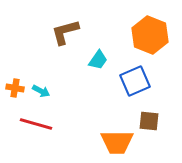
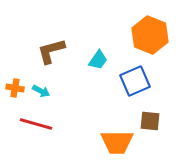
brown L-shape: moved 14 px left, 19 px down
brown square: moved 1 px right
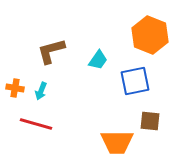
blue square: rotated 12 degrees clockwise
cyan arrow: rotated 84 degrees clockwise
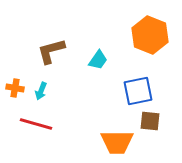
blue square: moved 3 px right, 10 px down
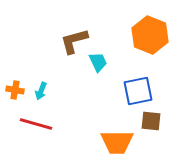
brown L-shape: moved 23 px right, 10 px up
cyan trapezoid: moved 2 px down; rotated 60 degrees counterclockwise
orange cross: moved 2 px down
brown square: moved 1 px right
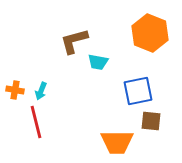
orange hexagon: moved 2 px up
cyan trapezoid: rotated 125 degrees clockwise
red line: moved 2 px up; rotated 60 degrees clockwise
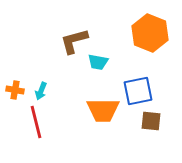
orange trapezoid: moved 14 px left, 32 px up
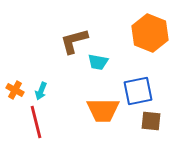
orange cross: rotated 18 degrees clockwise
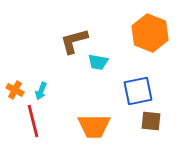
orange trapezoid: moved 9 px left, 16 px down
red line: moved 3 px left, 1 px up
